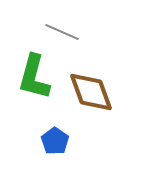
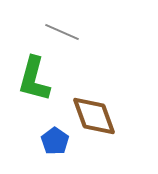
green L-shape: moved 2 px down
brown diamond: moved 3 px right, 24 px down
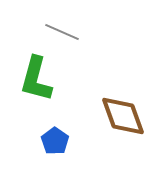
green L-shape: moved 2 px right
brown diamond: moved 29 px right
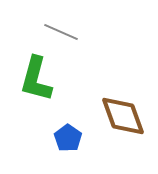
gray line: moved 1 px left
blue pentagon: moved 13 px right, 3 px up
